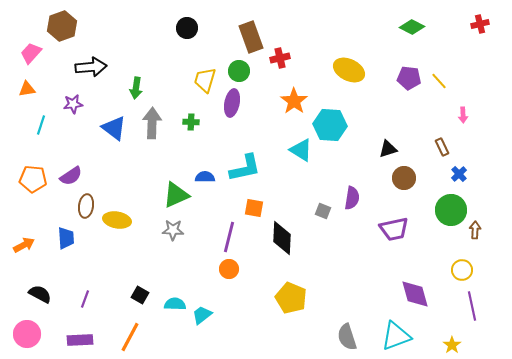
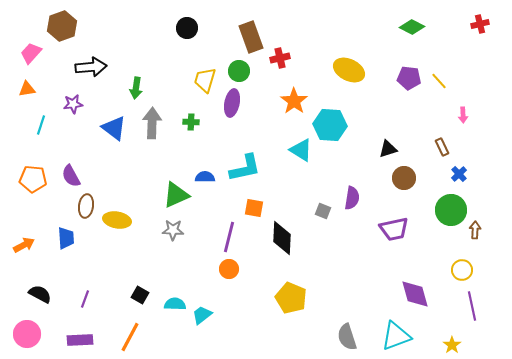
purple semicircle at (71, 176): rotated 95 degrees clockwise
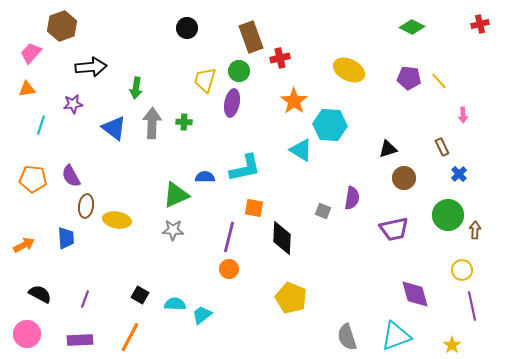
green cross at (191, 122): moved 7 px left
green circle at (451, 210): moved 3 px left, 5 px down
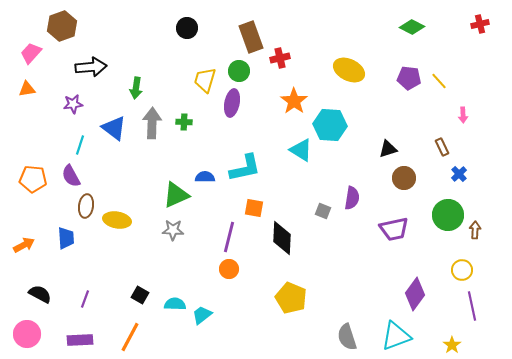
cyan line at (41, 125): moved 39 px right, 20 px down
purple diamond at (415, 294): rotated 52 degrees clockwise
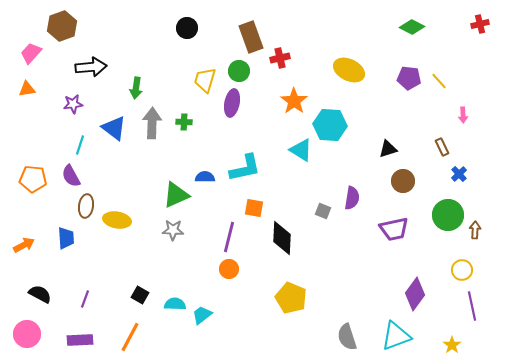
brown circle at (404, 178): moved 1 px left, 3 px down
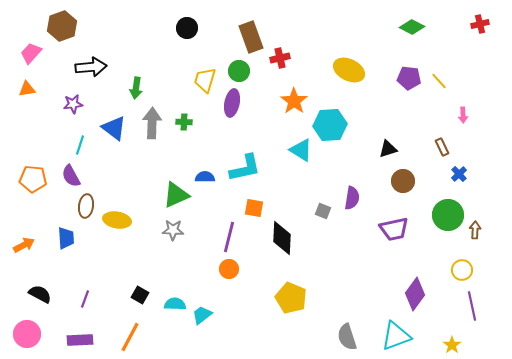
cyan hexagon at (330, 125): rotated 8 degrees counterclockwise
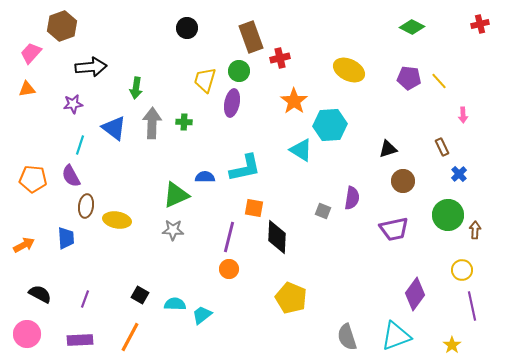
black diamond at (282, 238): moved 5 px left, 1 px up
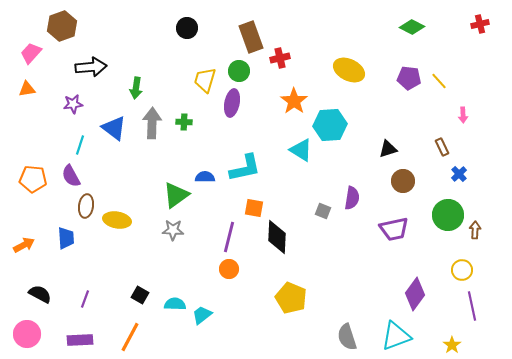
green triangle at (176, 195): rotated 12 degrees counterclockwise
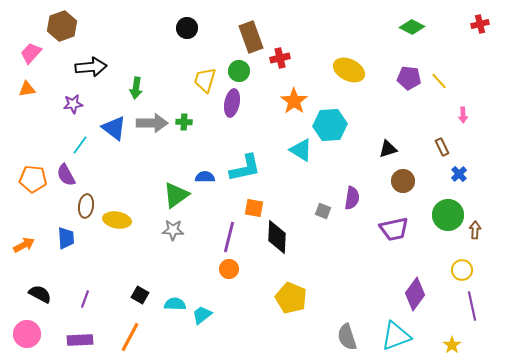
gray arrow at (152, 123): rotated 88 degrees clockwise
cyan line at (80, 145): rotated 18 degrees clockwise
purple semicircle at (71, 176): moved 5 px left, 1 px up
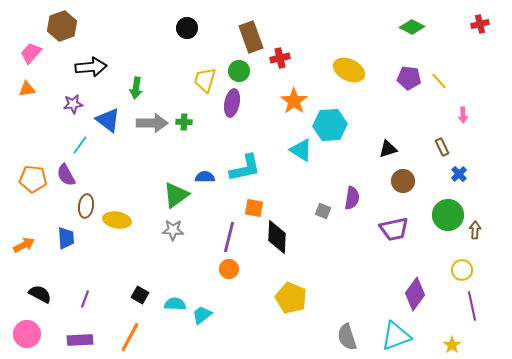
blue triangle at (114, 128): moved 6 px left, 8 px up
